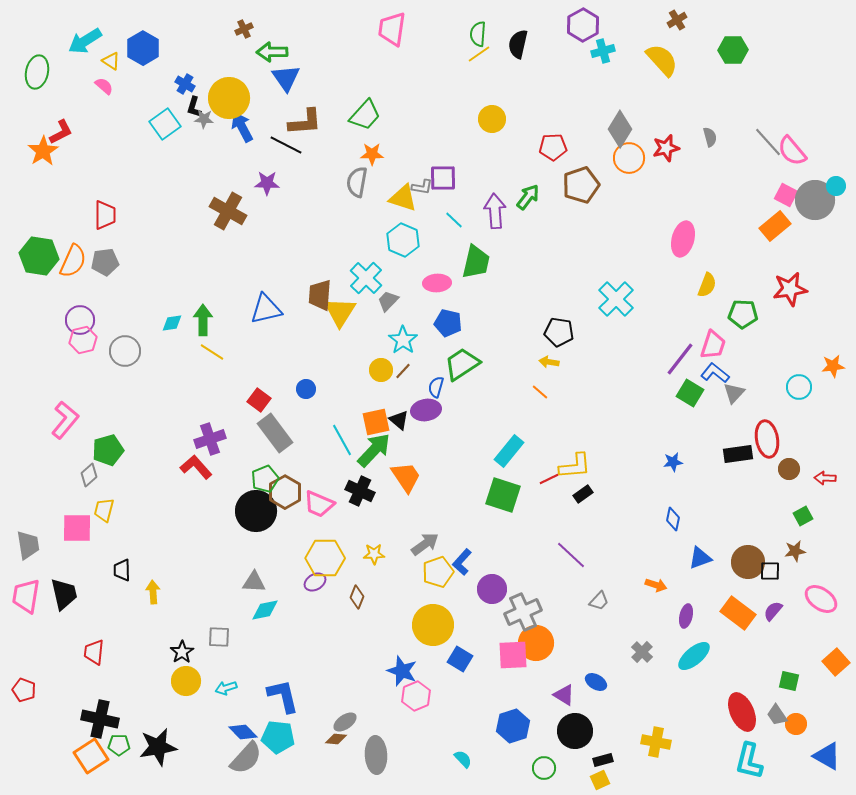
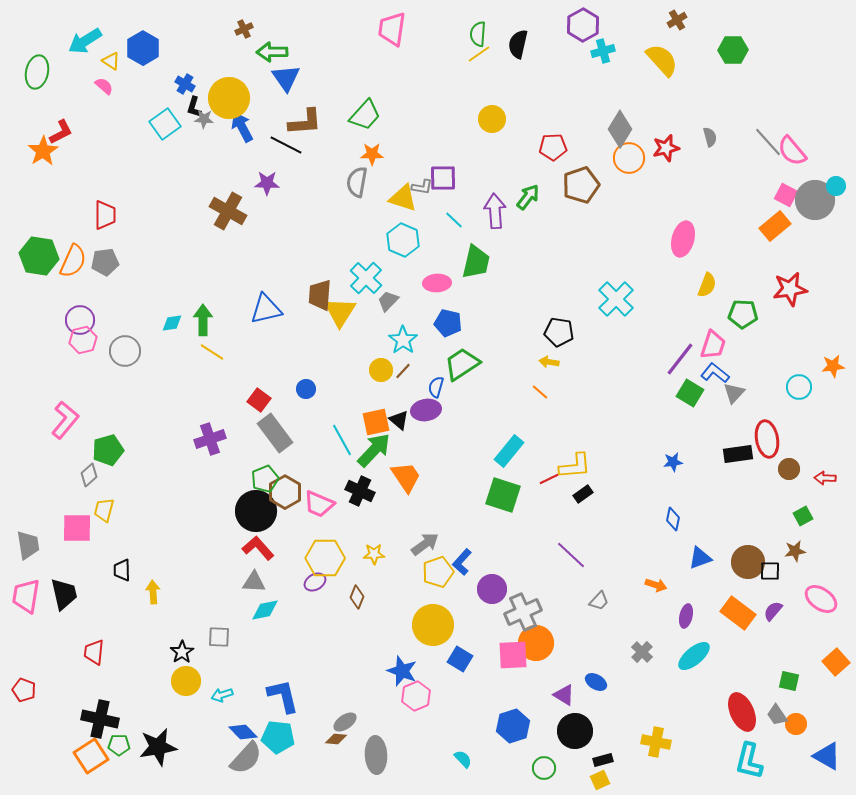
red L-shape at (196, 467): moved 62 px right, 81 px down
cyan arrow at (226, 688): moved 4 px left, 7 px down
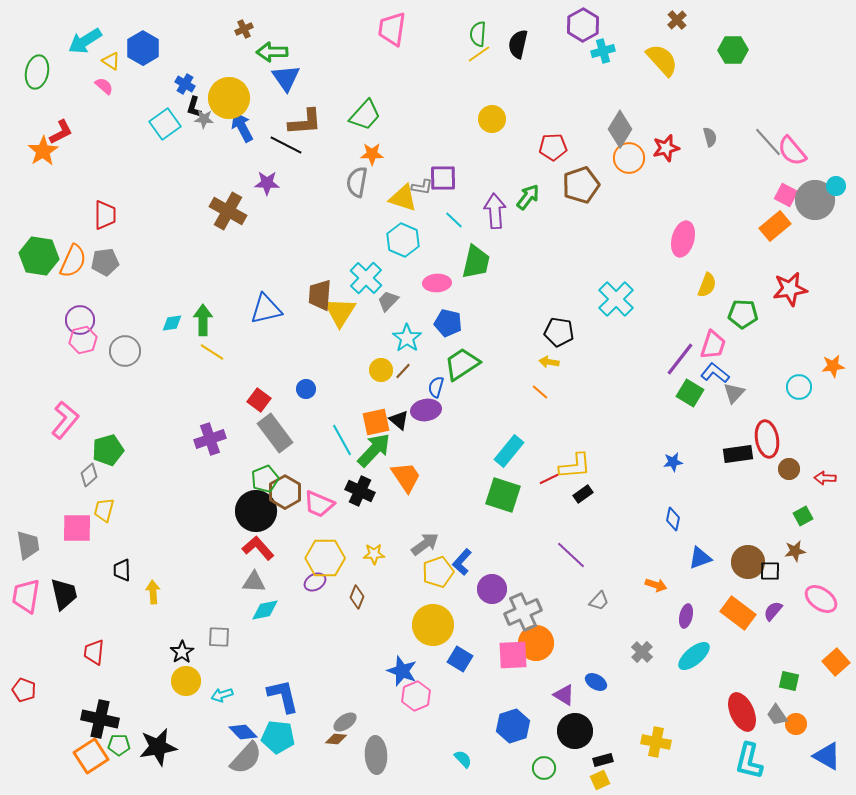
brown cross at (677, 20): rotated 12 degrees counterclockwise
cyan star at (403, 340): moved 4 px right, 2 px up
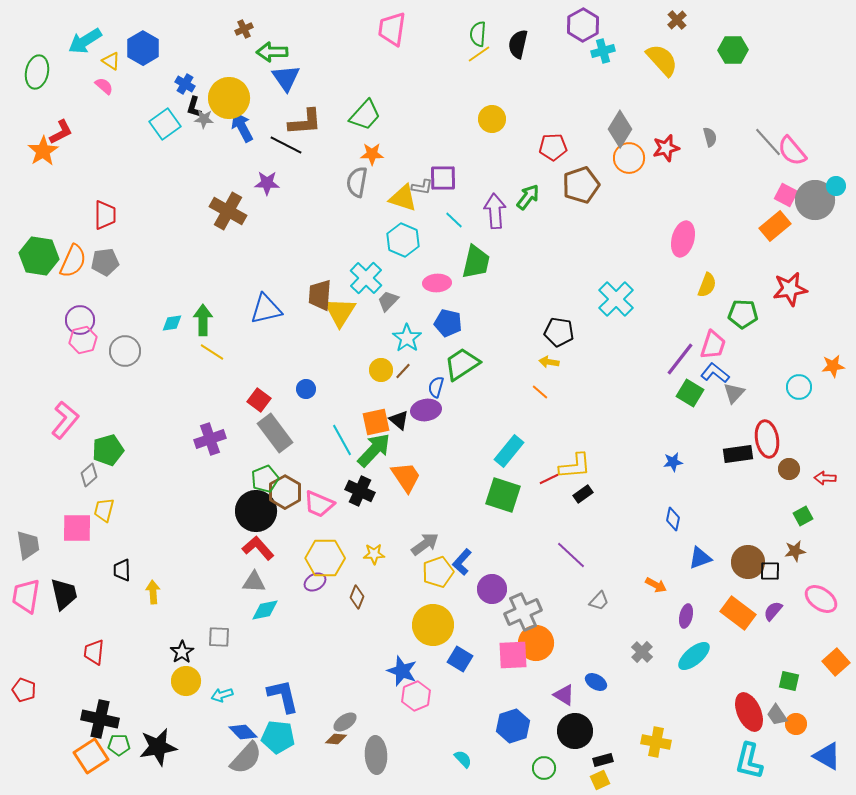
orange arrow at (656, 585): rotated 10 degrees clockwise
red ellipse at (742, 712): moved 7 px right
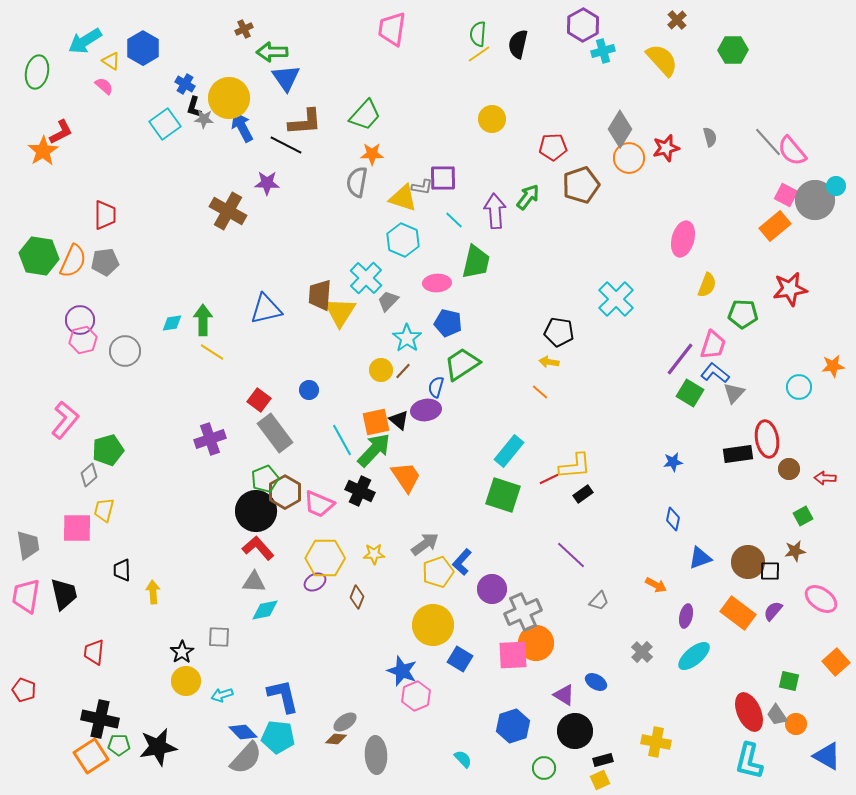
blue circle at (306, 389): moved 3 px right, 1 px down
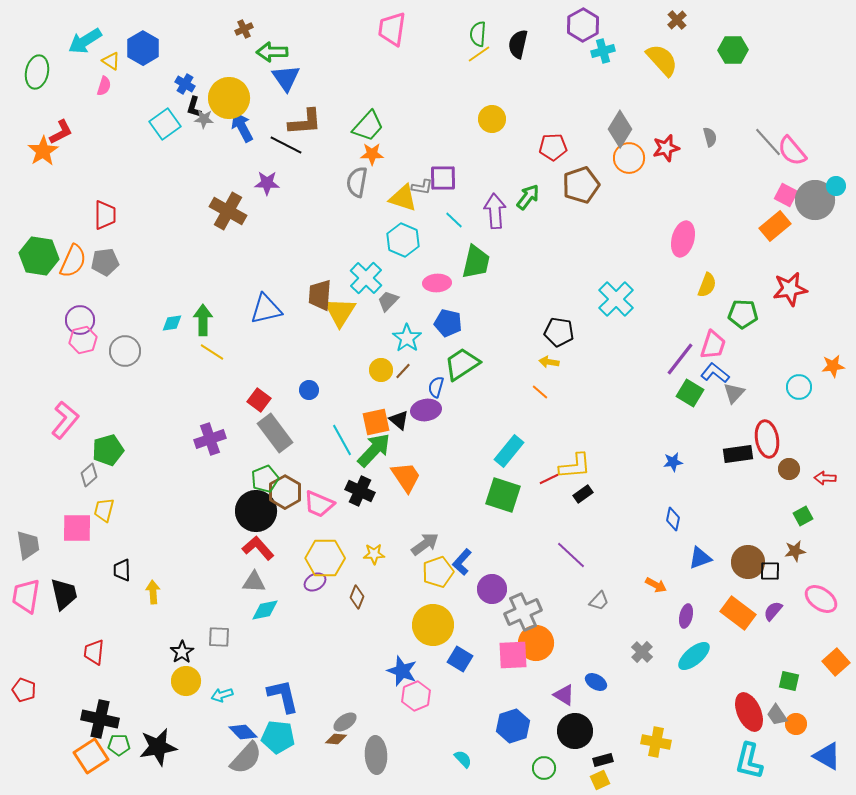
pink semicircle at (104, 86): rotated 66 degrees clockwise
green trapezoid at (365, 115): moved 3 px right, 11 px down
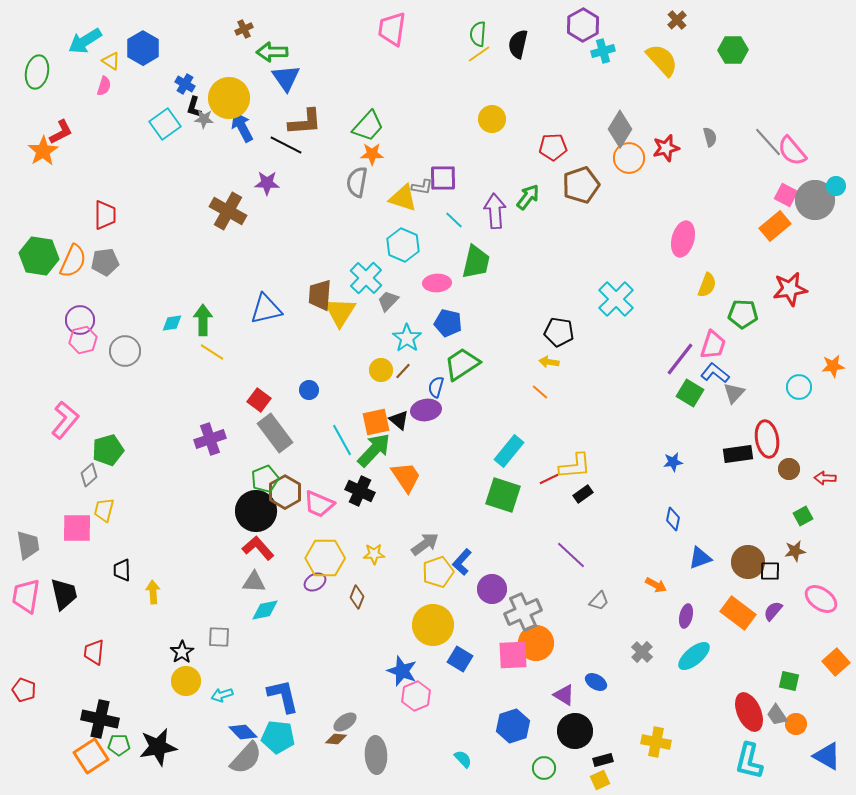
cyan hexagon at (403, 240): moved 5 px down
